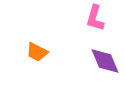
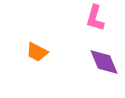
purple diamond: moved 1 px left, 1 px down
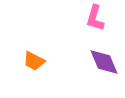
orange trapezoid: moved 3 px left, 9 px down
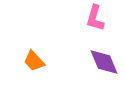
orange trapezoid: rotated 20 degrees clockwise
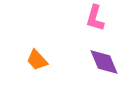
orange trapezoid: moved 3 px right, 1 px up
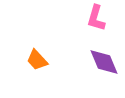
pink L-shape: moved 1 px right
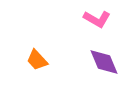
pink L-shape: moved 1 px right, 1 px down; rotated 76 degrees counterclockwise
